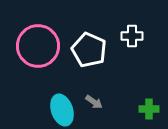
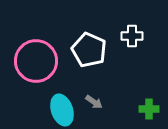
pink circle: moved 2 px left, 15 px down
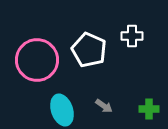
pink circle: moved 1 px right, 1 px up
gray arrow: moved 10 px right, 4 px down
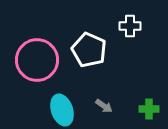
white cross: moved 2 px left, 10 px up
